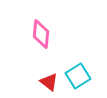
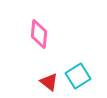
pink diamond: moved 2 px left
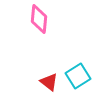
pink diamond: moved 15 px up
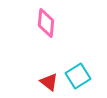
pink diamond: moved 7 px right, 4 px down
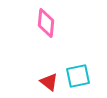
cyan square: rotated 20 degrees clockwise
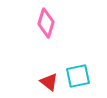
pink diamond: rotated 12 degrees clockwise
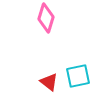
pink diamond: moved 5 px up
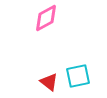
pink diamond: rotated 44 degrees clockwise
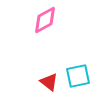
pink diamond: moved 1 px left, 2 px down
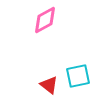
red triangle: moved 3 px down
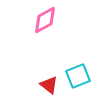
cyan square: rotated 10 degrees counterclockwise
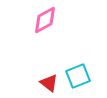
red triangle: moved 2 px up
